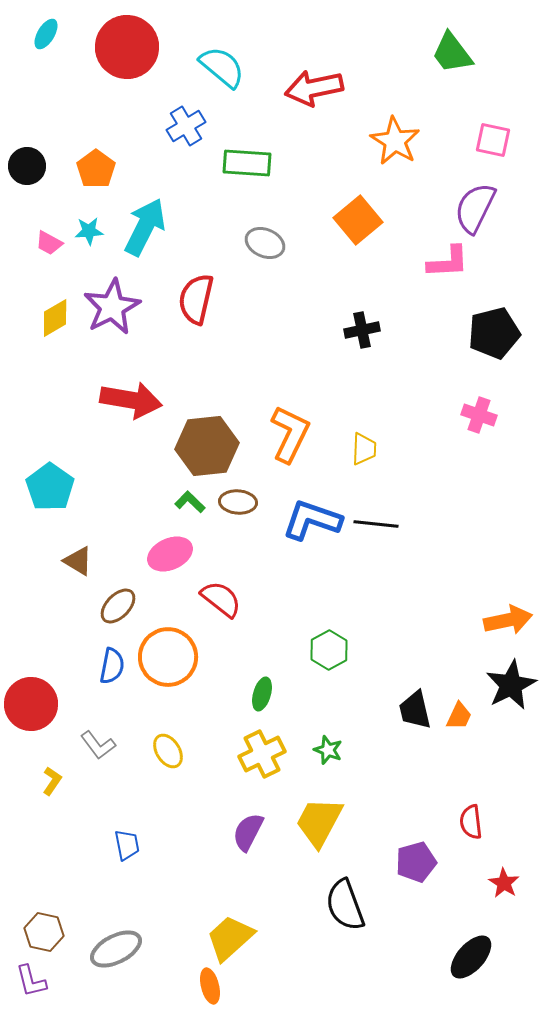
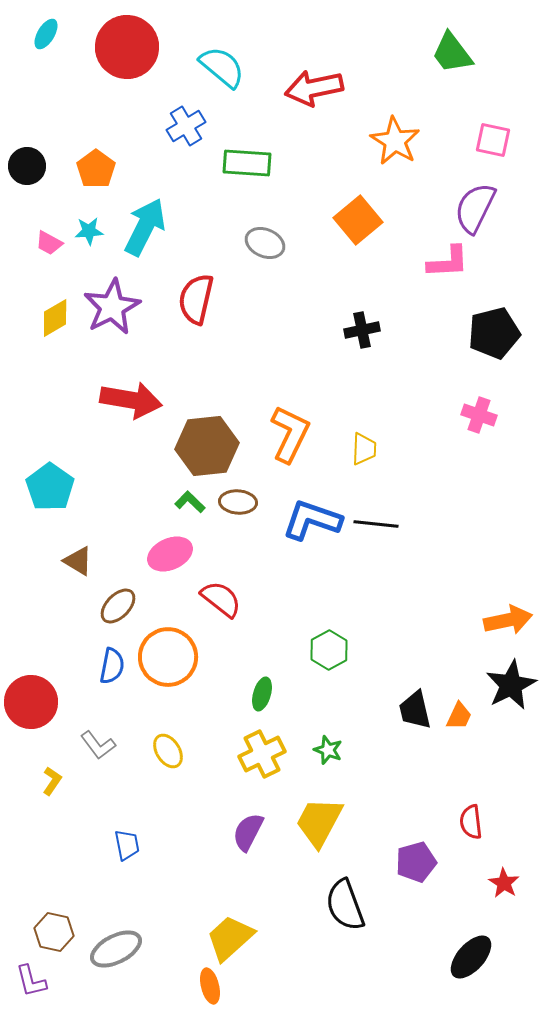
red circle at (31, 704): moved 2 px up
brown hexagon at (44, 932): moved 10 px right
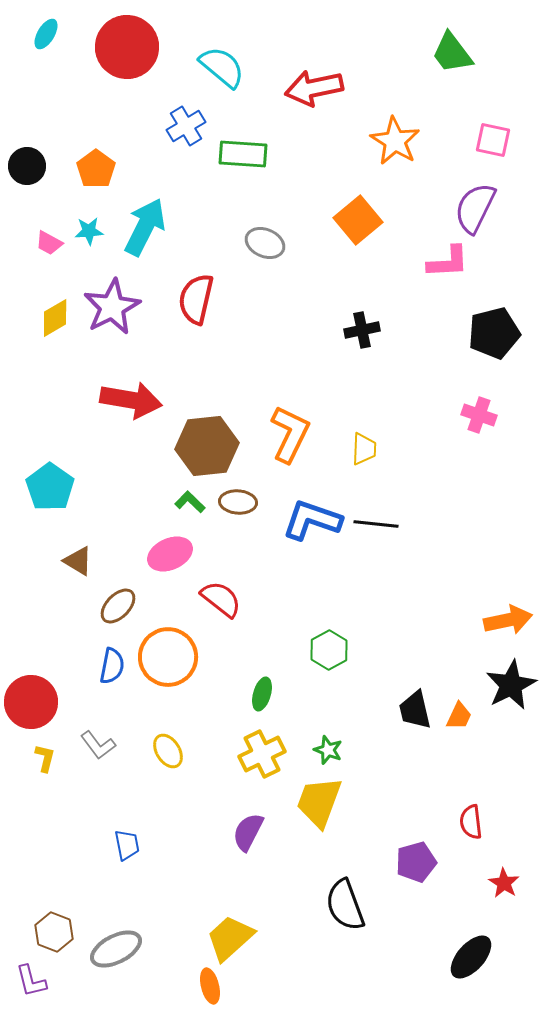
green rectangle at (247, 163): moved 4 px left, 9 px up
yellow L-shape at (52, 781): moved 7 px left, 23 px up; rotated 20 degrees counterclockwise
yellow trapezoid at (319, 822): moved 20 px up; rotated 8 degrees counterclockwise
brown hexagon at (54, 932): rotated 9 degrees clockwise
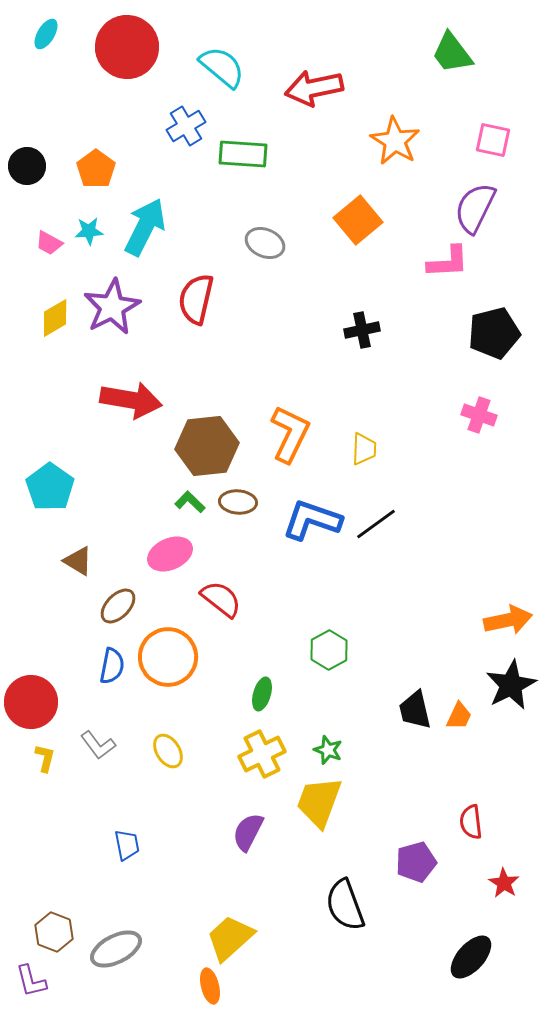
black line at (376, 524): rotated 42 degrees counterclockwise
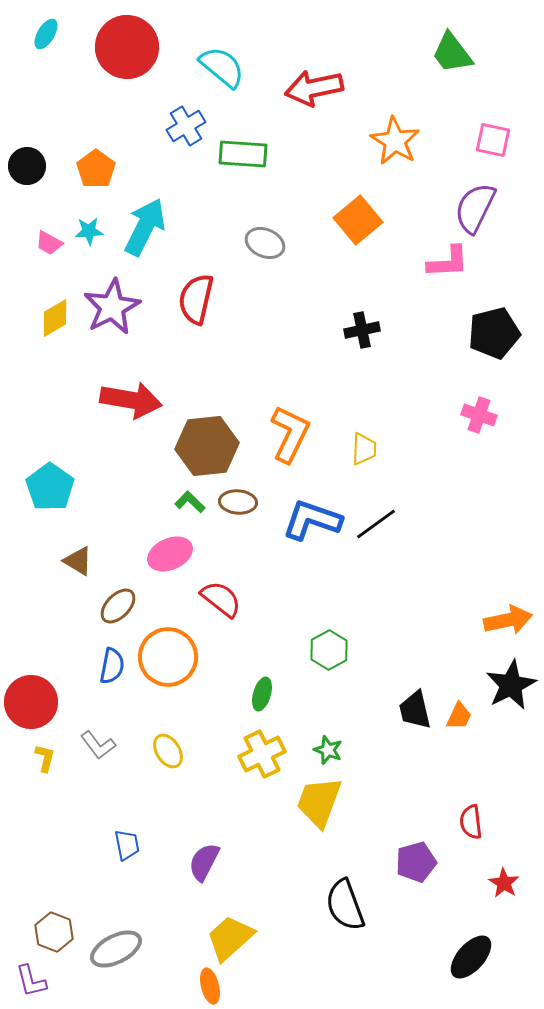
purple semicircle at (248, 832): moved 44 px left, 30 px down
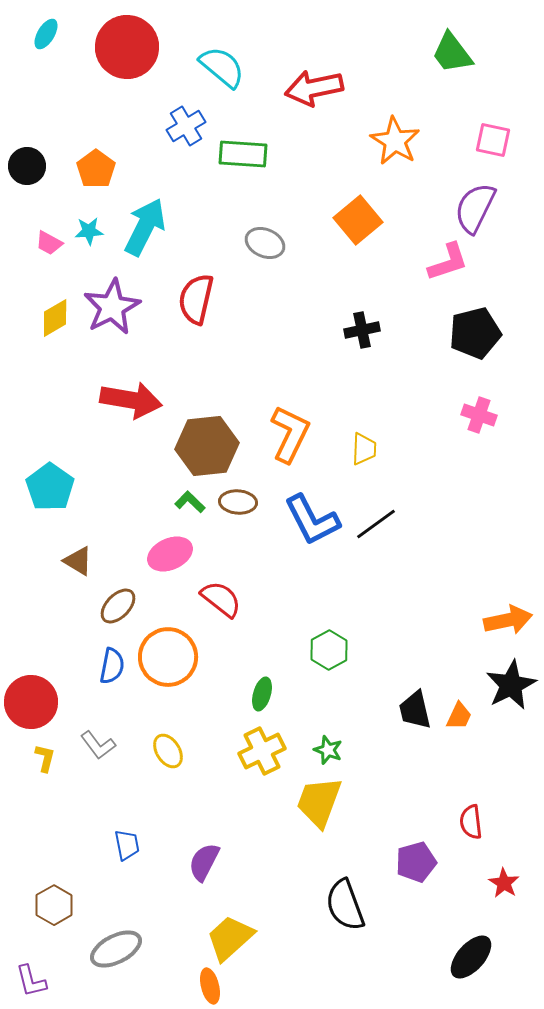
pink L-shape at (448, 262): rotated 15 degrees counterclockwise
black pentagon at (494, 333): moved 19 px left
blue L-shape at (312, 520): rotated 136 degrees counterclockwise
yellow cross at (262, 754): moved 3 px up
brown hexagon at (54, 932): moved 27 px up; rotated 9 degrees clockwise
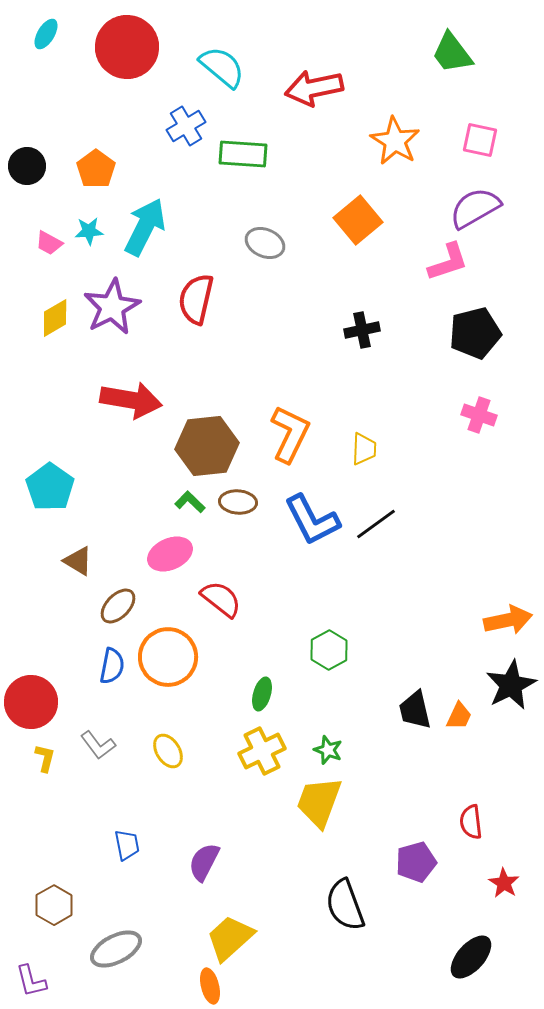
pink square at (493, 140): moved 13 px left
purple semicircle at (475, 208): rotated 34 degrees clockwise
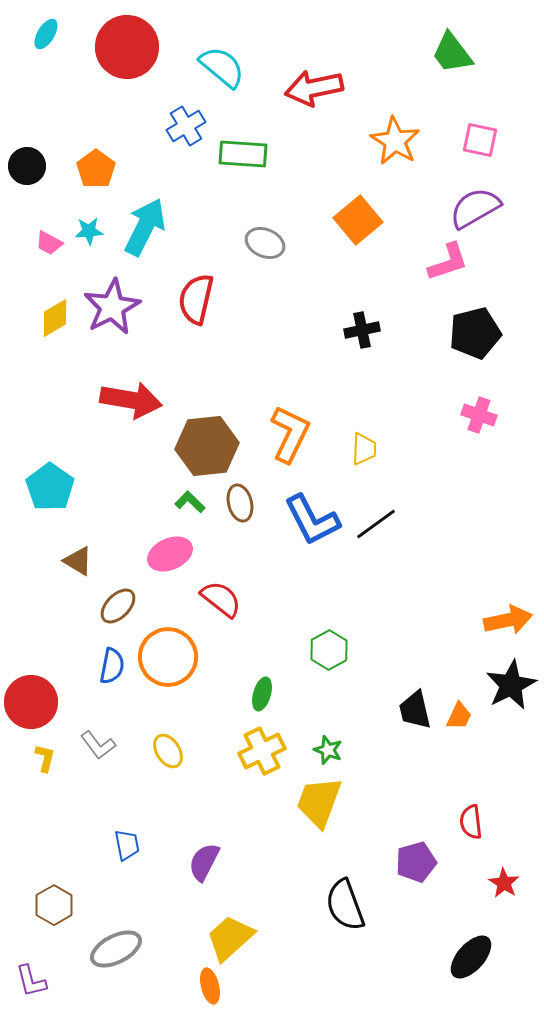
brown ellipse at (238, 502): moved 2 px right, 1 px down; rotated 72 degrees clockwise
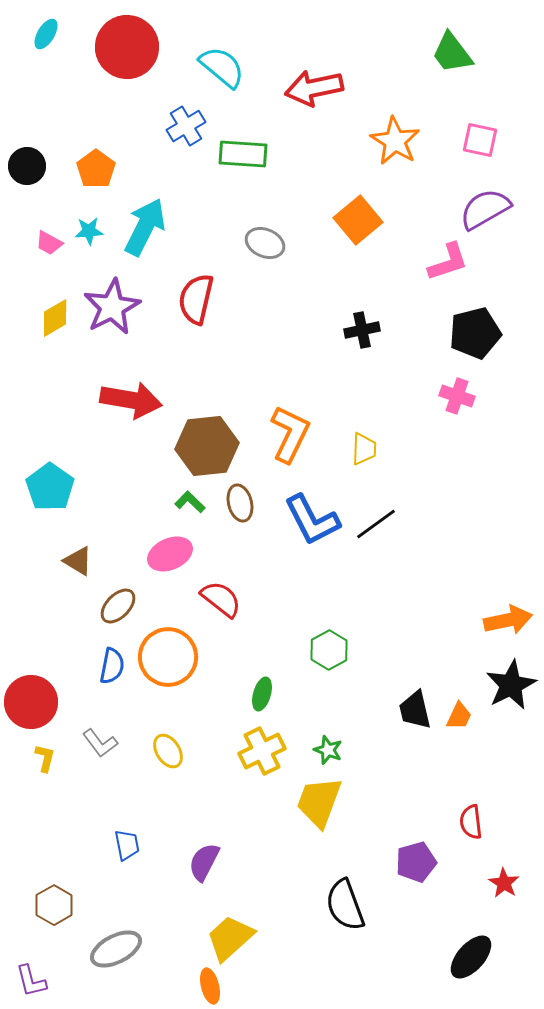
purple semicircle at (475, 208): moved 10 px right, 1 px down
pink cross at (479, 415): moved 22 px left, 19 px up
gray L-shape at (98, 745): moved 2 px right, 2 px up
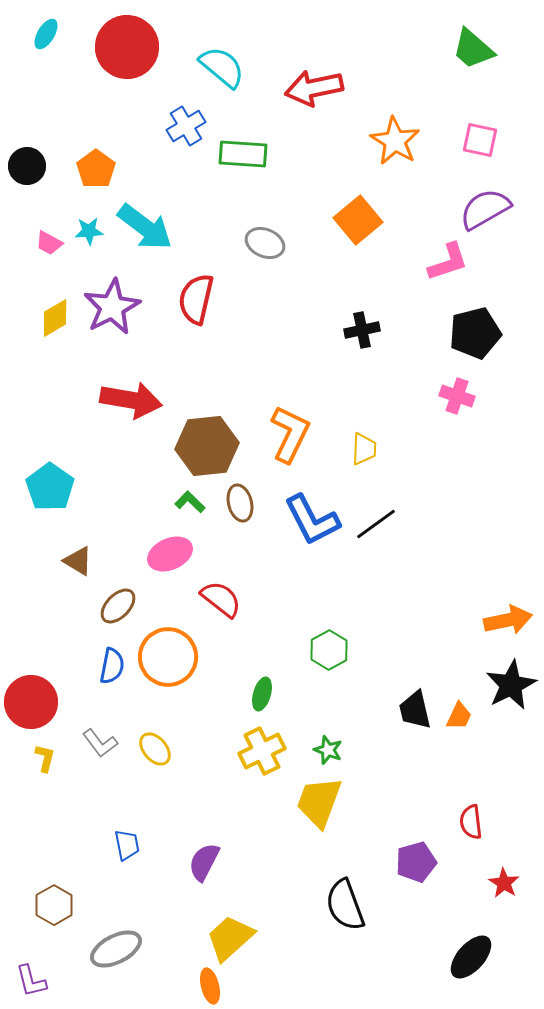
green trapezoid at (452, 53): moved 21 px right, 4 px up; rotated 12 degrees counterclockwise
cyan arrow at (145, 227): rotated 100 degrees clockwise
yellow ellipse at (168, 751): moved 13 px left, 2 px up; rotated 8 degrees counterclockwise
